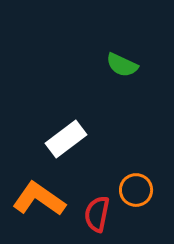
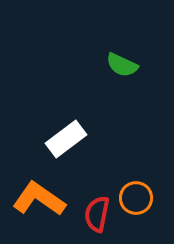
orange circle: moved 8 px down
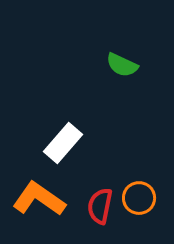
white rectangle: moved 3 px left, 4 px down; rotated 12 degrees counterclockwise
orange circle: moved 3 px right
red semicircle: moved 3 px right, 8 px up
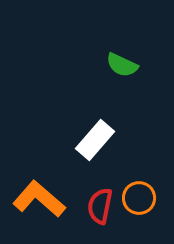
white rectangle: moved 32 px right, 3 px up
orange L-shape: rotated 6 degrees clockwise
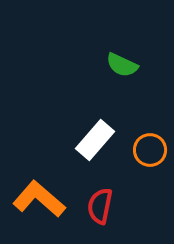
orange circle: moved 11 px right, 48 px up
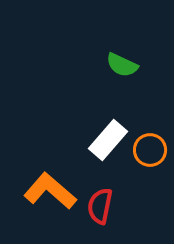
white rectangle: moved 13 px right
orange L-shape: moved 11 px right, 8 px up
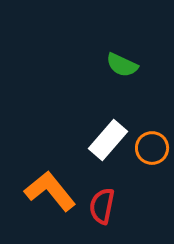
orange circle: moved 2 px right, 2 px up
orange L-shape: rotated 10 degrees clockwise
red semicircle: moved 2 px right
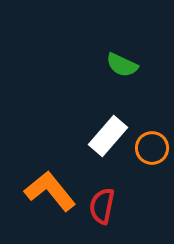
white rectangle: moved 4 px up
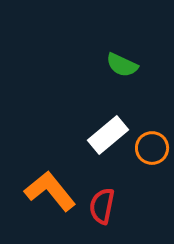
white rectangle: moved 1 px up; rotated 9 degrees clockwise
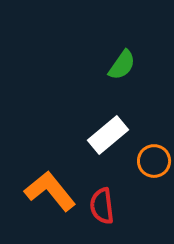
green semicircle: rotated 80 degrees counterclockwise
orange circle: moved 2 px right, 13 px down
red semicircle: rotated 18 degrees counterclockwise
